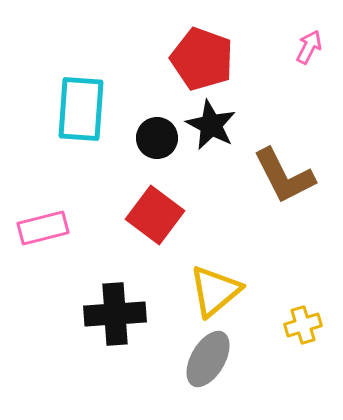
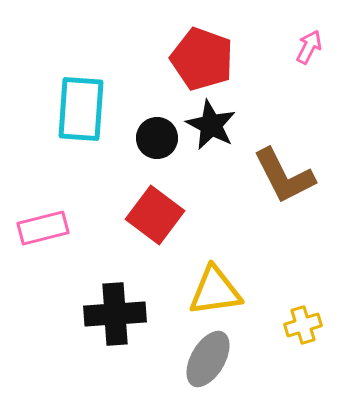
yellow triangle: rotated 32 degrees clockwise
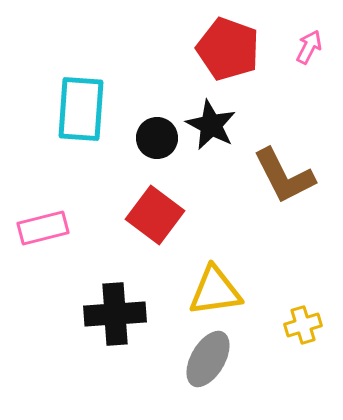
red pentagon: moved 26 px right, 10 px up
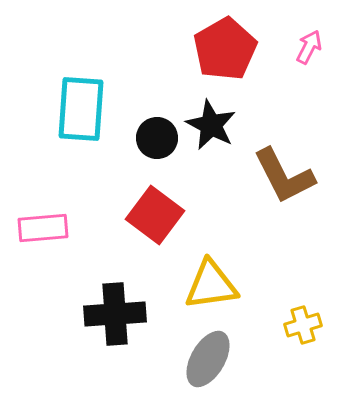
red pentagon: moved 3 px left; rotated 22 degrees clockwise
pink rectangle: rotated 9 degrees clockwise
yellow triangle: moved 4 px left, 6 px up
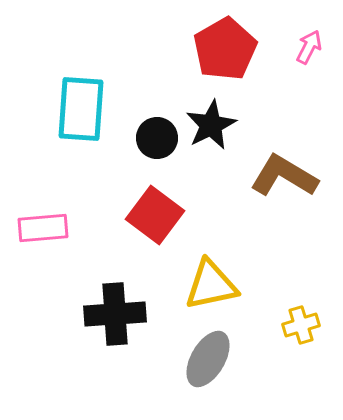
black star: rotated 18 degrees clockwise
brown L-shape: rotated 148 degrees clockwise
yellow triangle: rotated 4 degrees counterclockwise
yellow cross: moved 2 px left
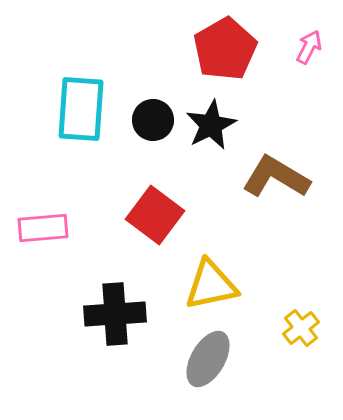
black circle: moved 4 px left, 18 px up
brown L-shape: moved 8 px left, 1 px down
yellow cross: moved 3 px down; rotated 21 degrees counterclockwise
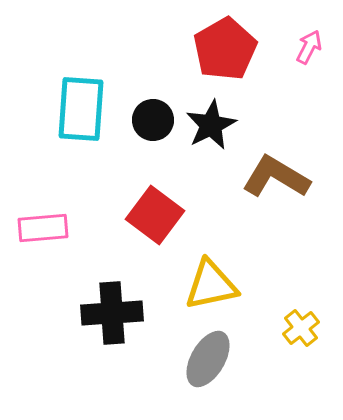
black cross: moved 3 px left, 1 px up
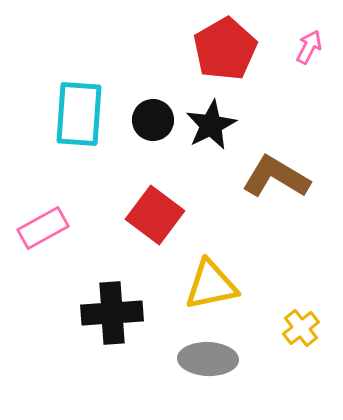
cyan rectangle: moved 2 px left, 5 px down
pink rectangle: rotated 24 degrees counterclockwise
gray ellipse: rotated 62 degrees clockwise
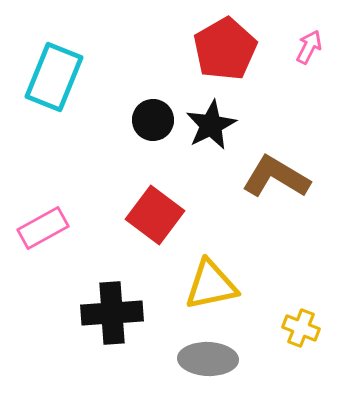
cyan rectangle: moved 25 px left, 37 px up; rotated 18 degrees clockwise
yellow cross: rotated 30 degrees counterclockwise
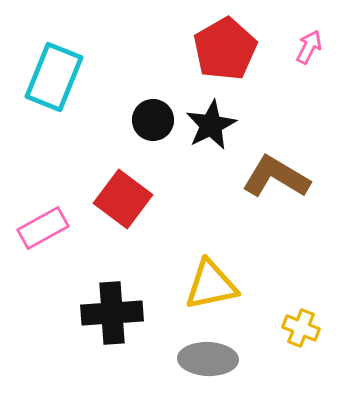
red square: moved 32 px left, 16 px up
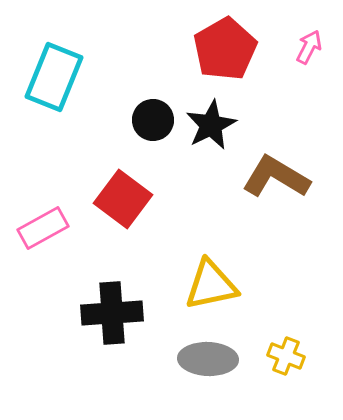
yellow cross: moved 15 px left, 28 px down
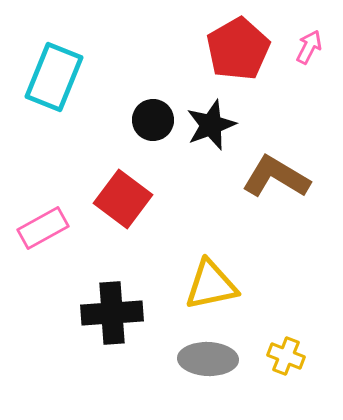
red pentagon: moved 13 px right
black star: rotated 6 degrees clockwise
